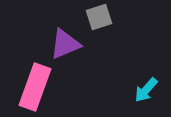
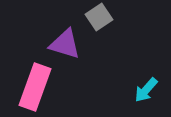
gray square: rotated 16 degrees counterclockwise
purple triangle: rotated 40 degrees clockwise
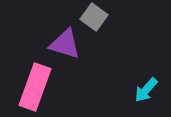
gray square: moved 5 px left; rotated 20 degrees counterclockwise
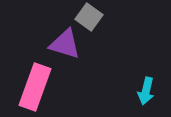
gray square: moved 5 px left
cyan arrow: moved 1 px down; rotated 28 degrees counterclockwise
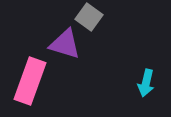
pink rectangle: moved 5 px left, 6 px up
cyan arrow: moved 8 px up
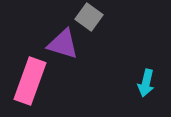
purple triangle: moved 2 px left
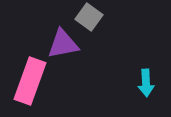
purple triangle: rotated 28 degrees counterclockwise
cyan arrow: rotated 16 degrees counterclockwise
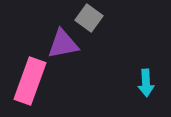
gray square: moved 1 px down
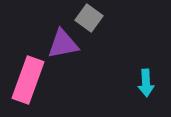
pink rectangle: moved 2 px left, 1 px up
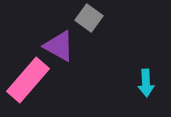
purple triangle: moved 4 px left, 2 px down; rotated 40 degrees clockwise
pink rectangle: rotated 21 degrees clockwise
